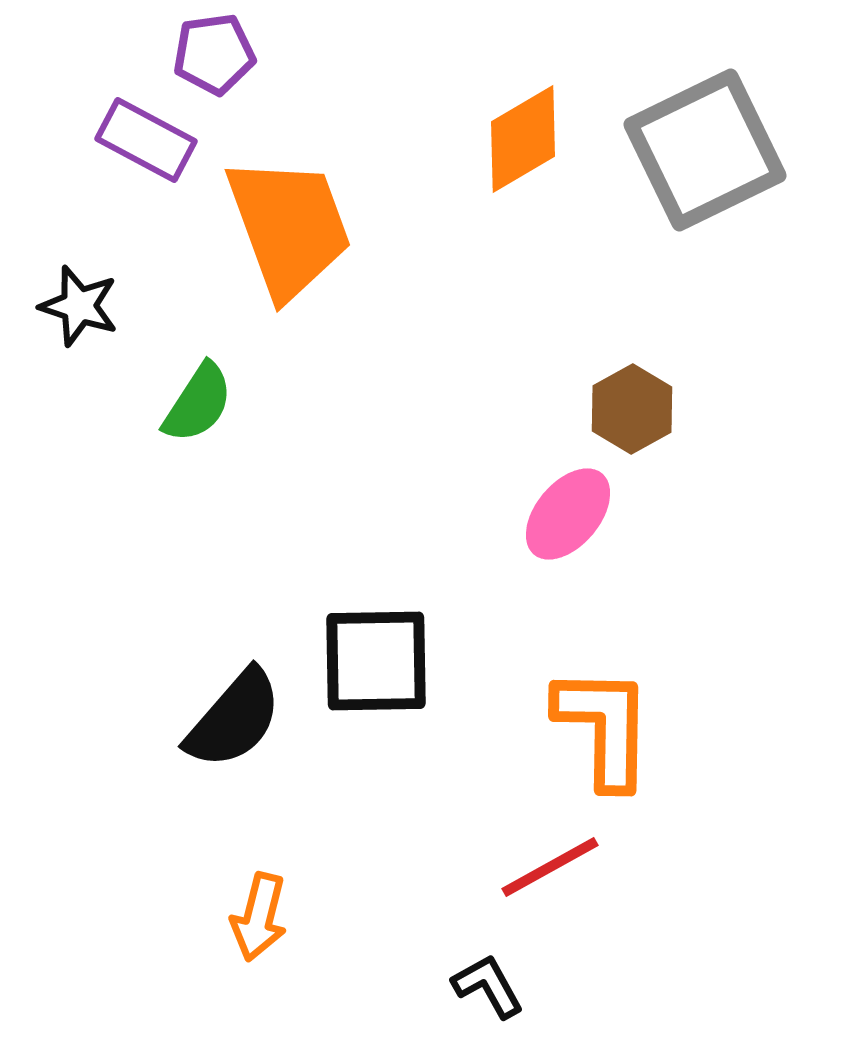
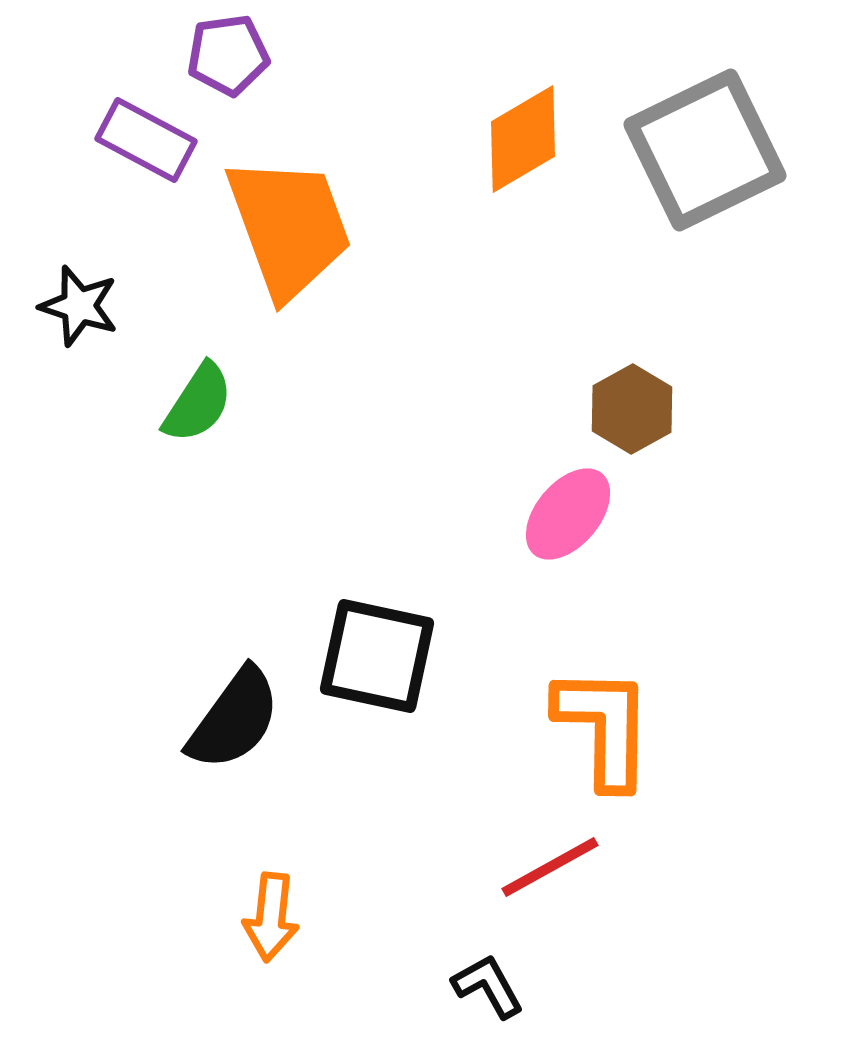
purple pentagon: moved 14 px right, 1 px down
black square: moved 1 px right, 5 px up; rotated 13 degrees clockwise
black semicircle: rotated 5 degrees counterclockwise
orange arrow: moved 12 px right; rotated 8 degrees counterclockwise
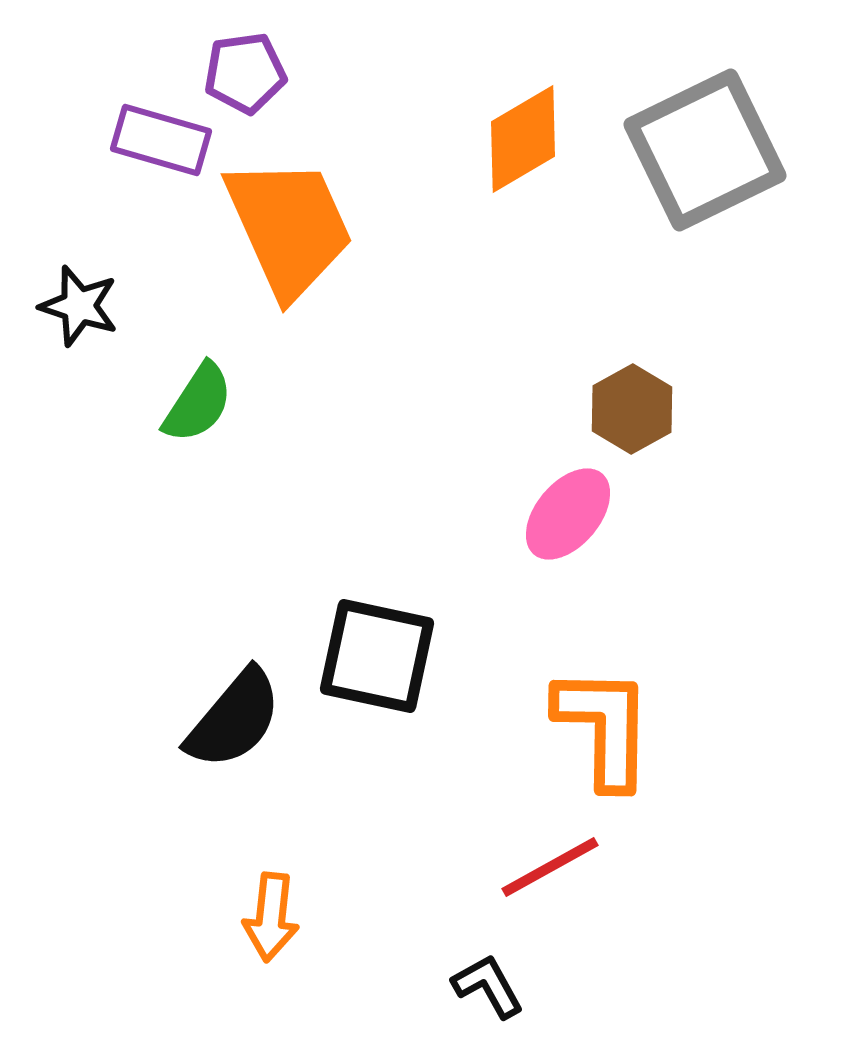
purple pentagon: moved 17 px right, 18 px down
purple rectangle: moved 15 px right; rotated 12 degrees counterclockwise
orange trapezoid: rotated 4 degrees counterclockwise
black semicircle: rotated 4 degrees clockwise
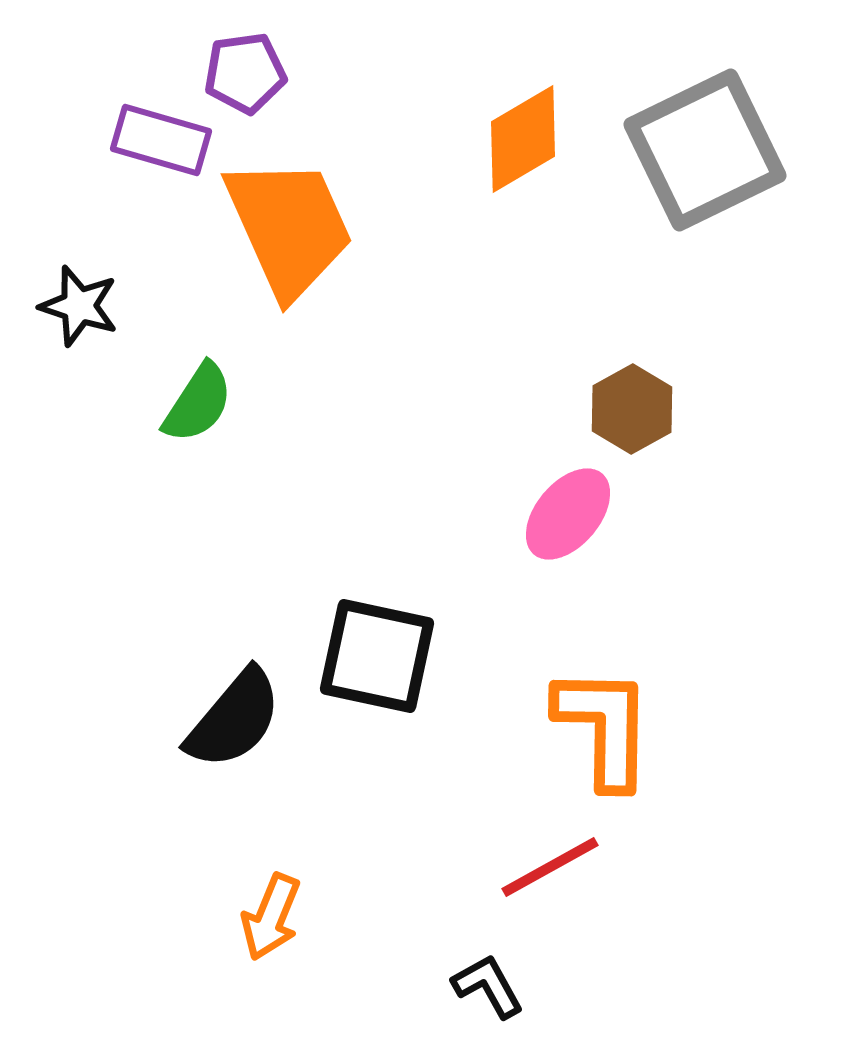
orange arrow: rotated 16 degrees clockwise
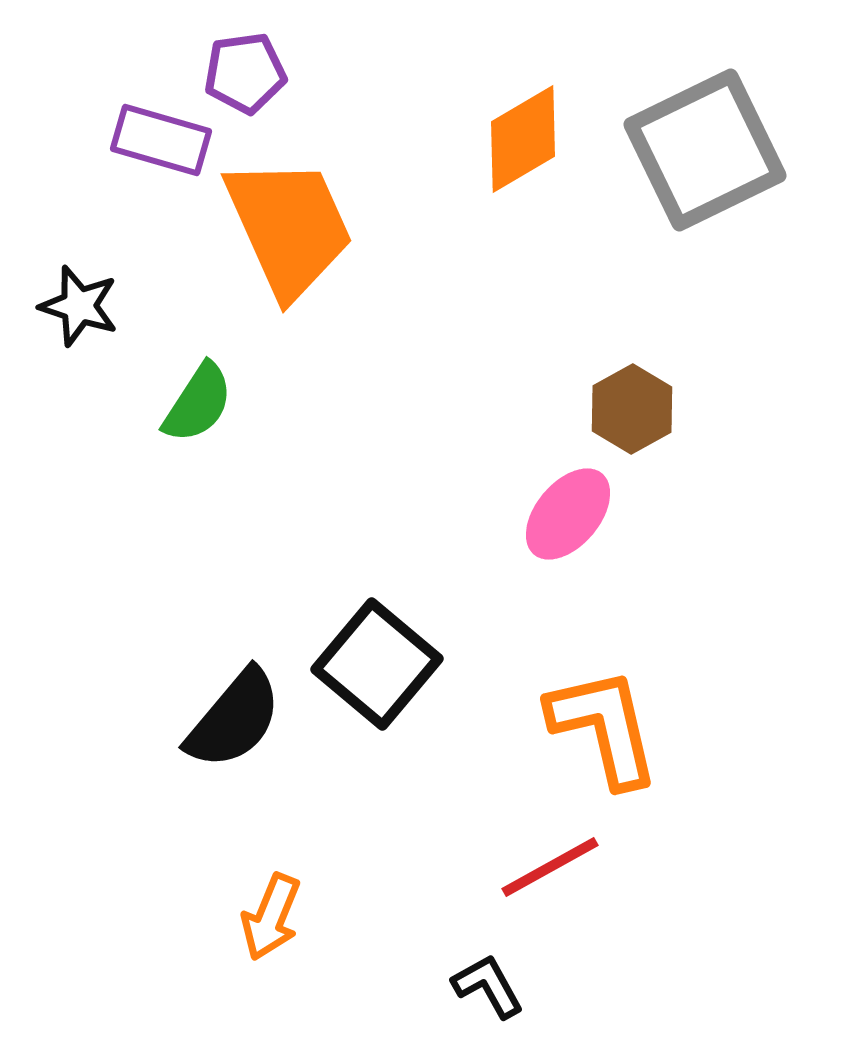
black square: moved 8 px down; rotated 28 degrees clockwise
orange L-shape: rotated 14 degrees counterclockwise
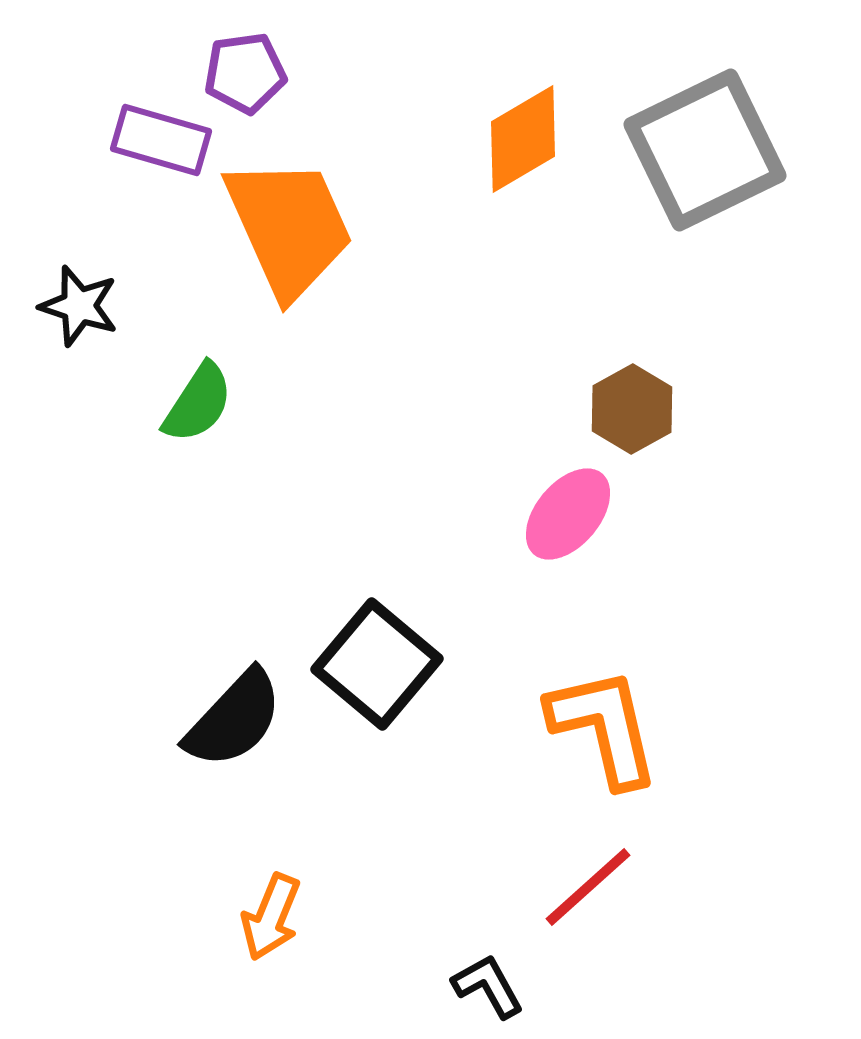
black semicircle: rotated 3 degrees clockwise
red line: moved 38 px right, 20 px down; rotated 13 degrees counterclockwise
